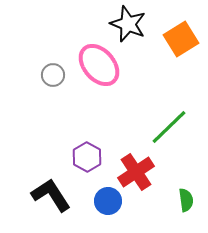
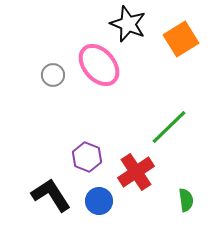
purple hexagon: rotated 8 degrees counterclockwise
blue circle: moved 9 px left
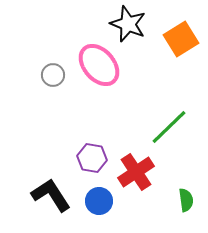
purple hexagon: moved 5 px right, 1 px down; rotated 12 degrees counterclockwise
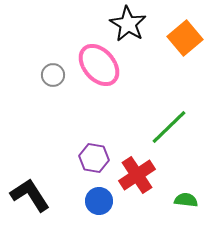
black star: rotated 9 degrees clockwise
orange square: moved 4 px right, 1 px up; rotated 8 degrees counterclockwise
purple hexagon: moved 2 px right
red cross: moved 1 px right, 3 px down
black L-shape: moved 21 px left
green semicircle: rotated 75 degrees counterclockwise
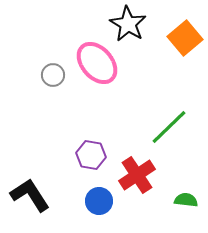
pink ellipse: moved 2 px left, 2 px up
purple hexagon: moved 3 px left, 3 px up
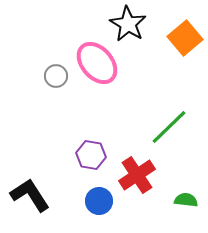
gray circle: moved 3 px right, 1 px down
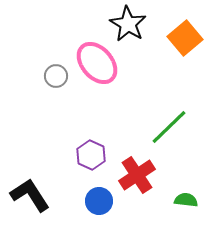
purple hexagon: rotated 16 degrees clockwise
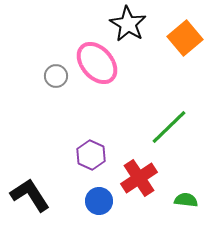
red cross: moved 2 px right, 3 px down
